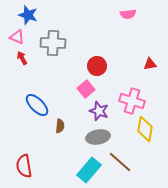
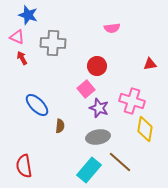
pink semicircle: moved 16 px left, 14 px down
purple star: moved 3 px up
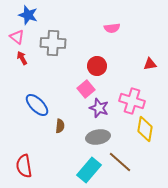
pink triangle: rotated 14 degrees clockwise
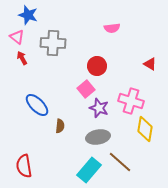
red triangle: rotated 40 degrees clockwise
pink cross: moved 1 px left
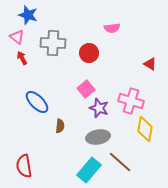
red circle: moved 8 px left, 13 px up
blue ellipse: moved 3 px up
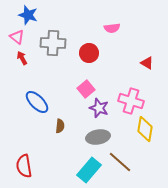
red triangle: moved 3 px left, 1 px up
